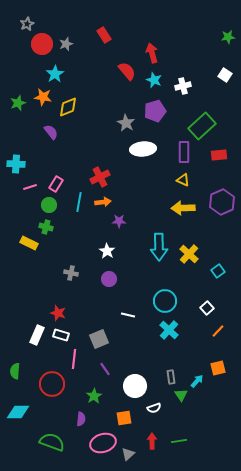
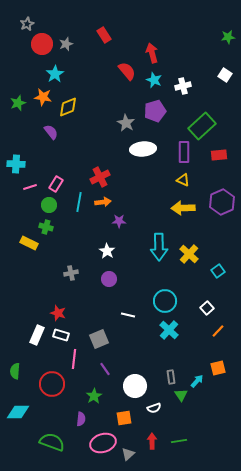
gray cross at (71, 273): rotated 24 degrees counterclockwise
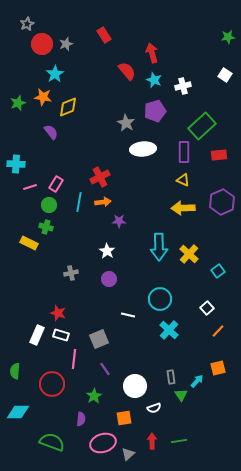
cyan circle at (165, 301): moved 5 px left, 2 px up
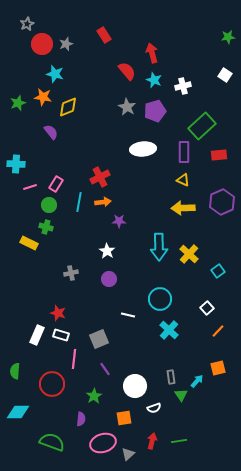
cyan star at (55, 74): rotated 24 degrees counterclockwise
gray star at (126, 123): moved 1 px right, 16 px up
red arrow at (152, 441): rotated 14 degrees clockwise
